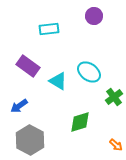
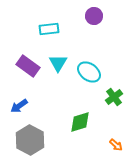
cyan triangle: moved 18 px up; rotated 30 degrees clockwise
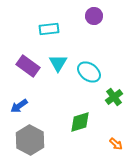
orange arrow: moved 1 px up
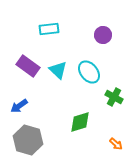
purple circle: moved 9 px right, 19 px down
cyan triangle: moved 7 px down; rotated 18 degrees counterclockwise
cyan ellipse: rotated 15 degrees clockwise
green cross: rotated 24 degrees counterclockwise
gray hexagon: moved 2 px left; rotated 12 degrees counterclockwise
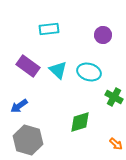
cyan ellipse: rotated 35 degrees counterclockwise
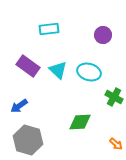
green diamond: rotated 15 degrees clockwise
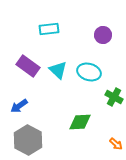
gray hexagon: rotated 12 degrees clockwise
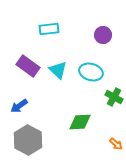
cyan ellipse: moved 2 px right
